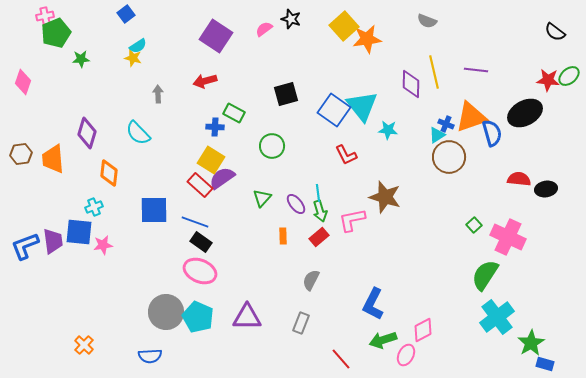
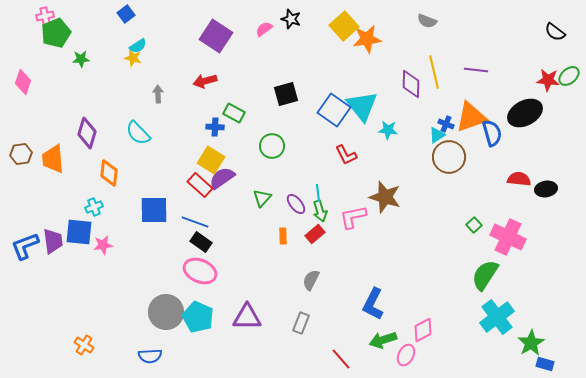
pink L-shape at (352, 220): moved 1 px right, 3 px up
red rectangle at (319, 237): moved 4 px left, 3 px up
orange cross at (84, 345): rotated 12 degrees counterclockwise
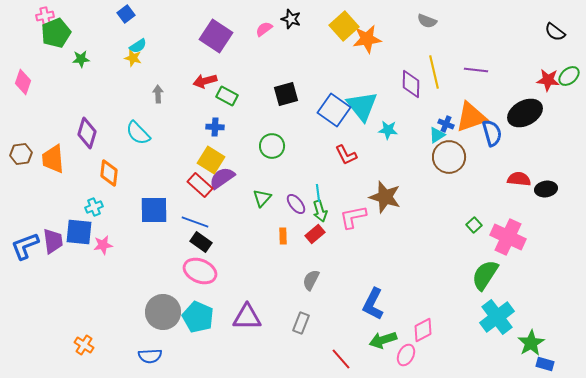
green rectangle at (234, 113): moved 7 px left, 17 px up
gray circle at (166, 312): moved 3 px left
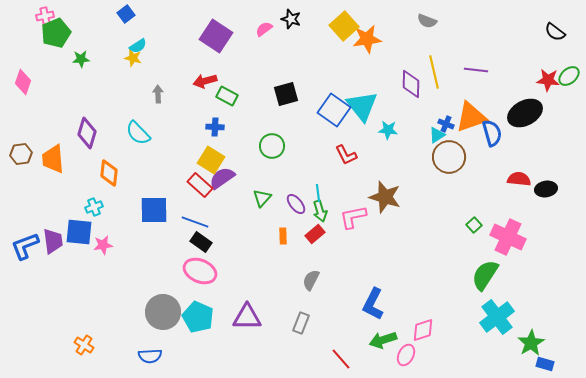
pink diamond at (423, 330): rotated 10 degrees clockwise
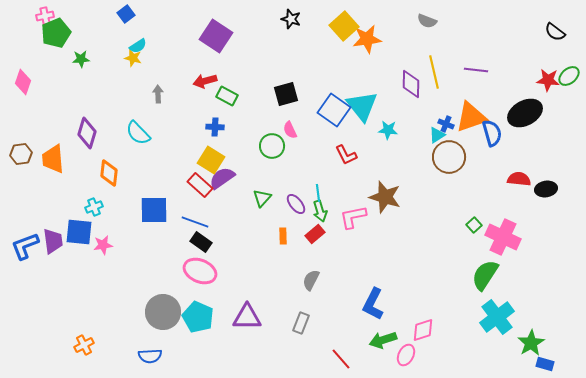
pink semicircle at (264, 29): moved 26 px right, 101 px down; rotated 78 degrees counterclockwise
pink cross at (508, 237): moved 5 px left
orange cross at (84, 345): rotated 30 degrees clockwise
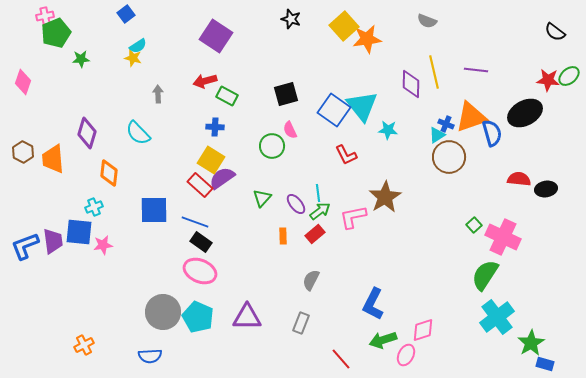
brown hexagon at (21, 154): moved 2 px right, 2 px up; rotated 25 degrees counterclockwise
brown star at (385, 197): rotated 24 degrees clockwise
green arrow at (320, 211): rotated 110 degrees counterclockwise
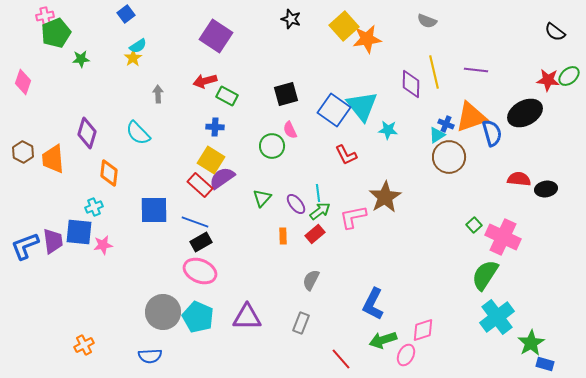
yellow star at (133, 58): rotated 24 degrees clockwise
black rectangle at (201, 242): rotated 65 degrees counterclockwise
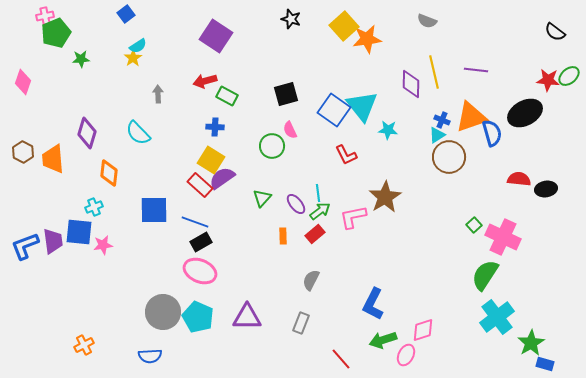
blue cross at (446, 124): moved 4 px left, 4 px up
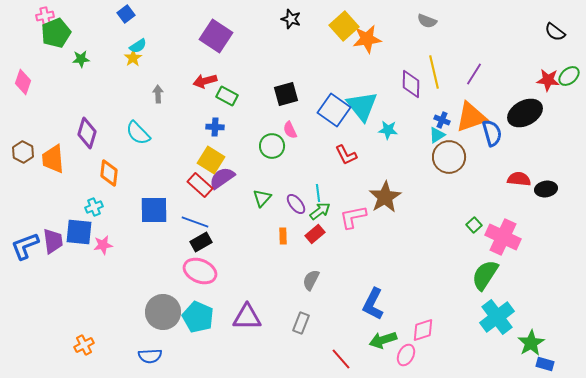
purple line at (476, 70): moved 2 px left, 4 px down; rotated 65 degrees counterclockwise
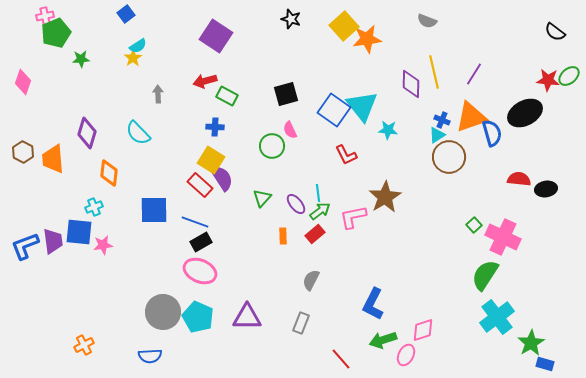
purple semicircle at (222, 178): rotated 92 degrees clockwise
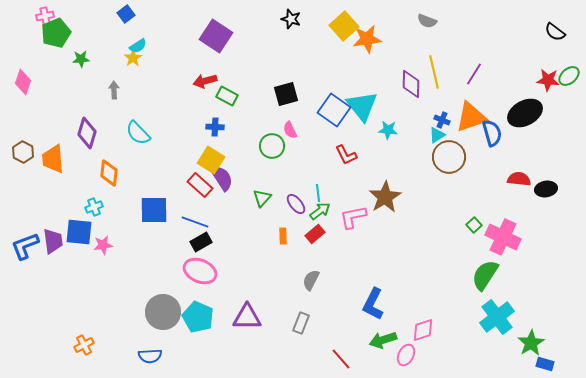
gray arrow at (158, 94): moved 44 px left, 4 px up
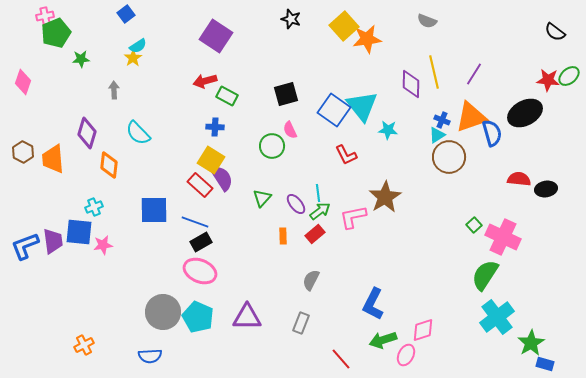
orange diamond at (109, 173): moved 8 px up
